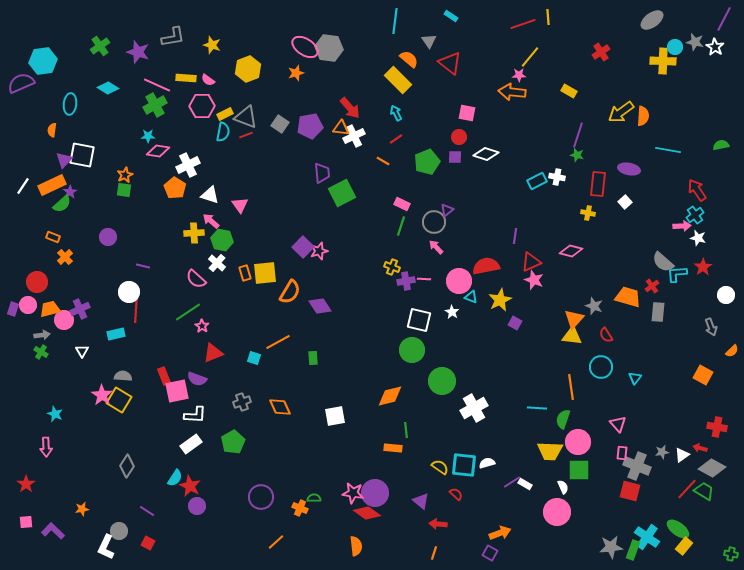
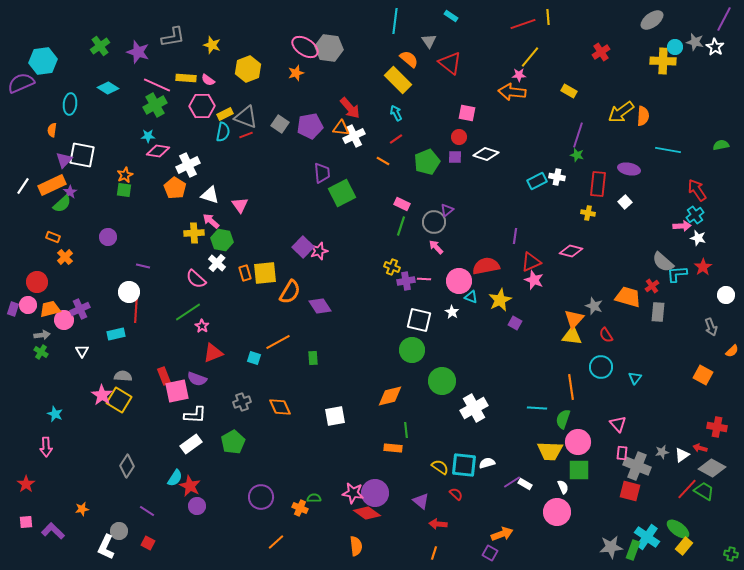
orange arrow at (500, 533): moved 2 px right, 1 px down
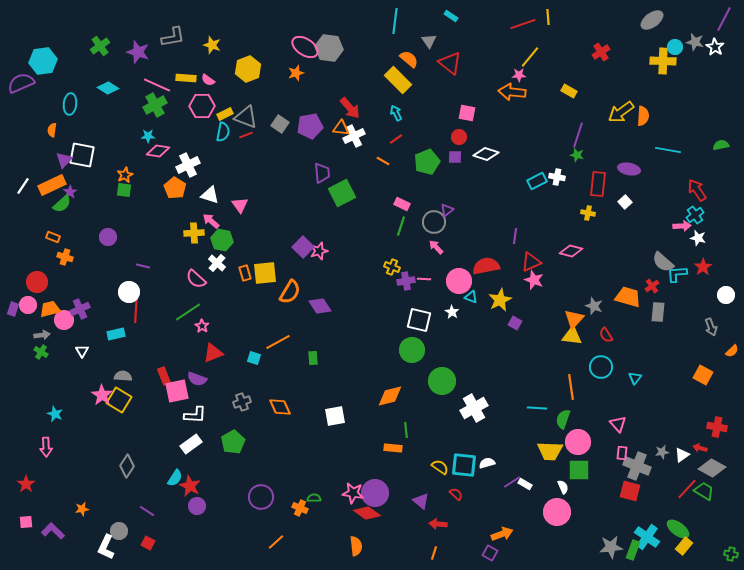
orange cross at (65, 257): rotated 28 degrees counterclockwise
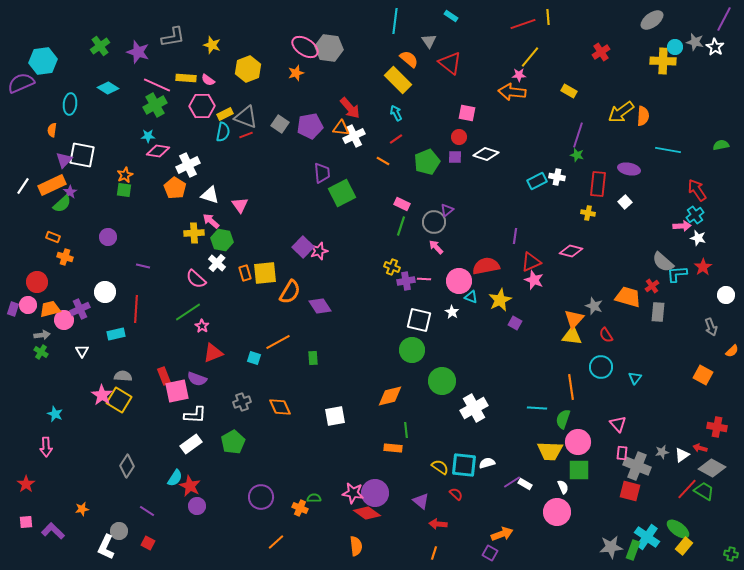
white circle at (129, 292): moved 24 px left
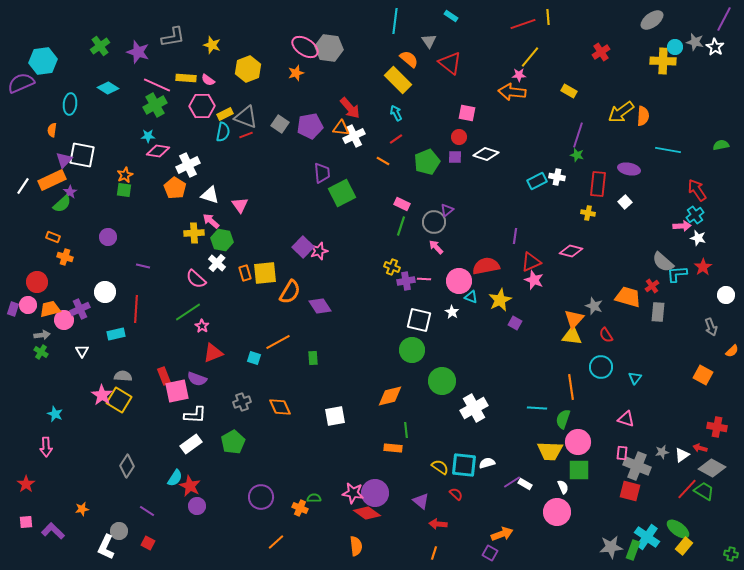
orange rectangle at (52, 185): moved 5 px up
pink triangle at (618, 424): moved 8 px right, 5 px up; rotated 30 degrees counterclockwise
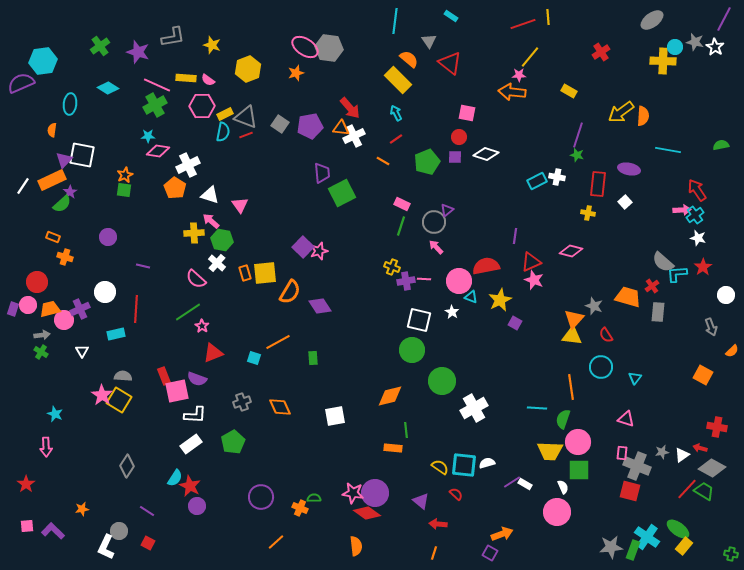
pink arrow at (682, 226): moved 16 px up
pink square at (26, 522): moved 1 px right, 4 px down
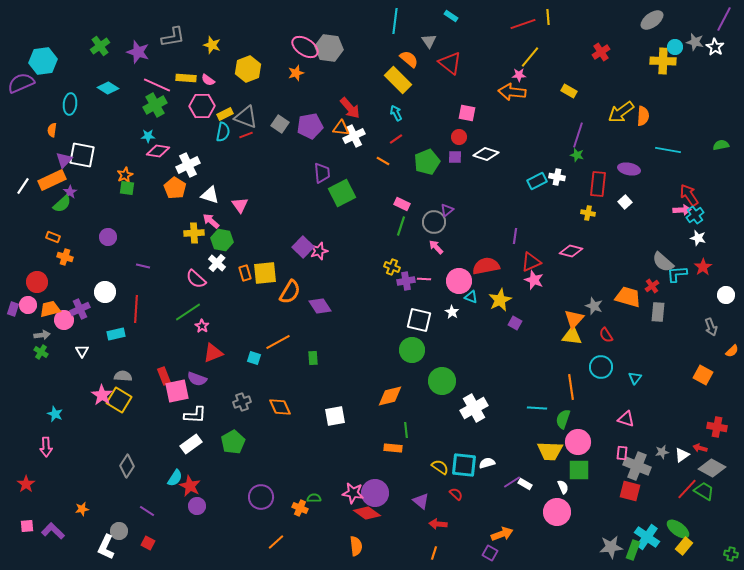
green square at (124, 190): moved 3 px right, 2 px up
red arrow at (697, 190): moved 8 px left, 5 px down
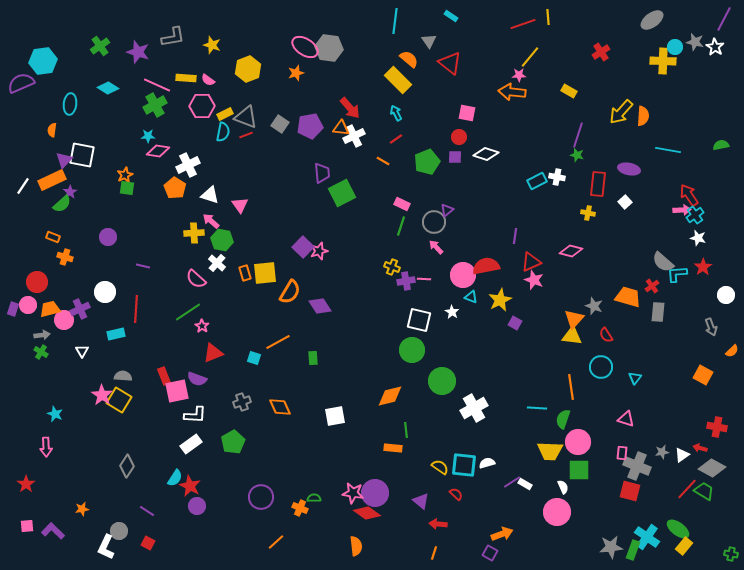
yellow arrow at (621, 112): rotated 12 degrees counterclockwise
pink circle at (459, 281): moved 4 px right, 6 px up
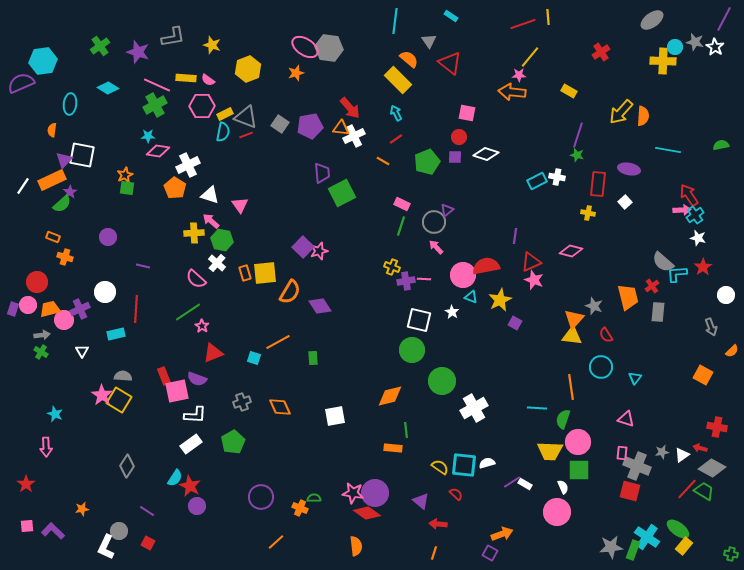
orange trapezoid at (628, 297): rotated 60 degrees clockwise
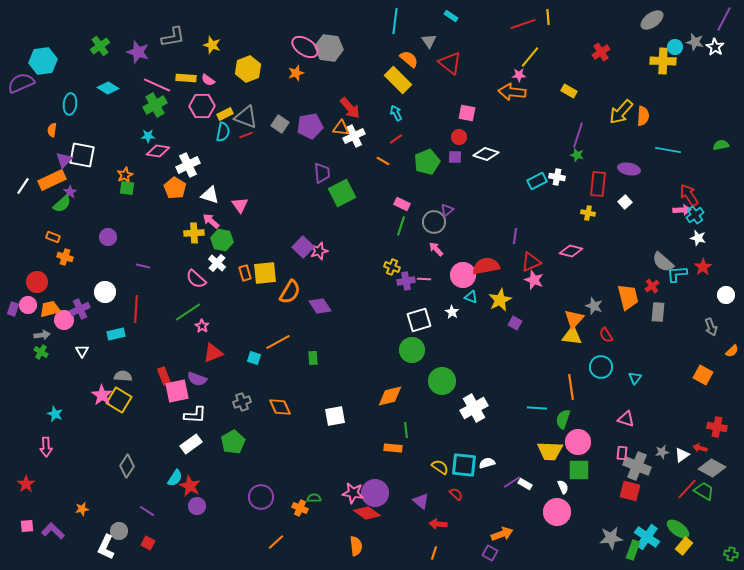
pink arrow at (436, 247): moved 2 px down
white square at (419, 320): rotated 30 degrees counterclockwise
gray star at (611, 547): moved 9 px up
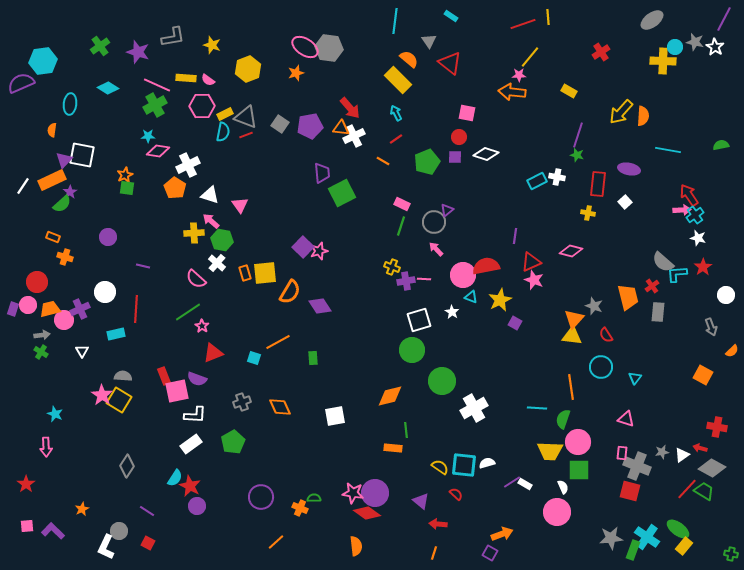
orange star at (82, 509): rotated 16 degrees counterclockwise
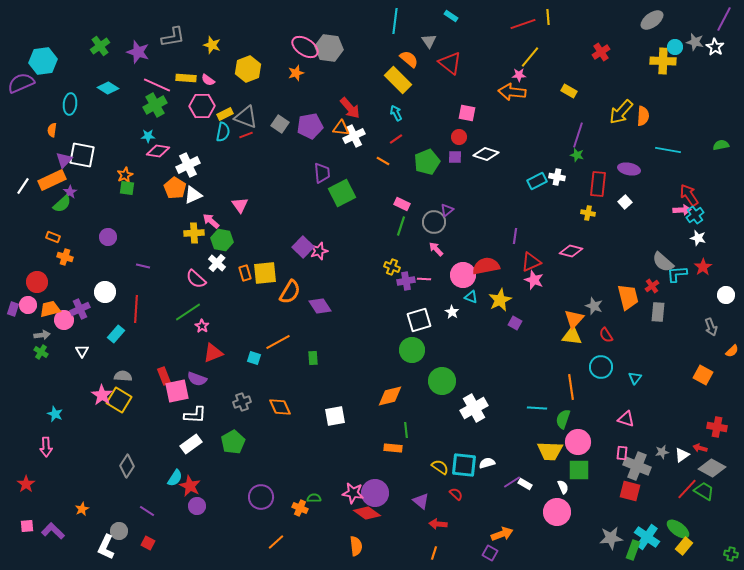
white triangle at (210, 195): moved 17 px left; rotated 42 degrees counterclockwise
cyan rectangle at (116, 334): rotated 36 degrees counterclockwise
